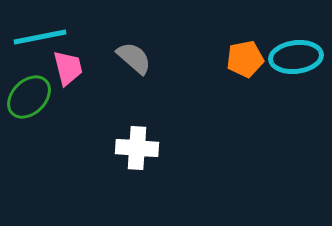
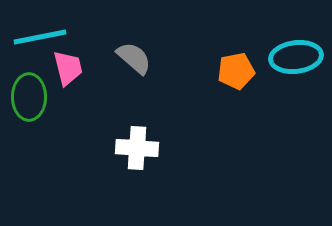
orange pentagon: moved 9 px left, 12 px down
green ellipse: rotated 45 degrees counterclockwise
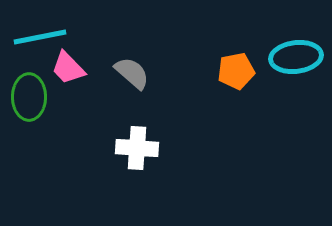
gray semicircle: moved 2 px left, 15 px down
pink trapezoid: rotated 150 degrees clockwise
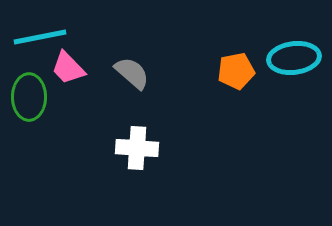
cyan ellipse: moved 2 px left, 1 px down
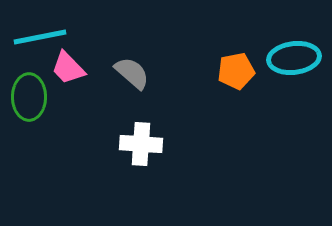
white cross: moved 4 px right, 4 px up
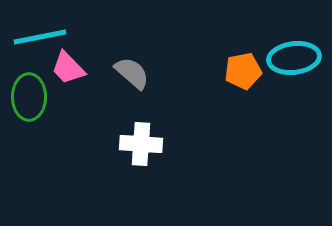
orange pentagon: moved 7 px right
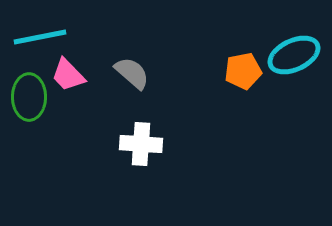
cyan ellipse: moved 3 px up; rotated 18 degrees counterclockwise
pink trapezoid: moved 7 px down
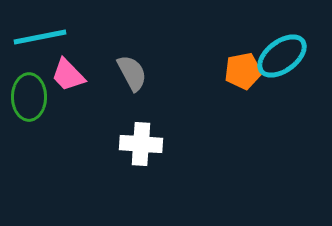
cyan ellipse: moved 12 px left, 1 px down; rotated 12 degrees counterclockwise
gray semicircle: rotated 21 degrees clockwise
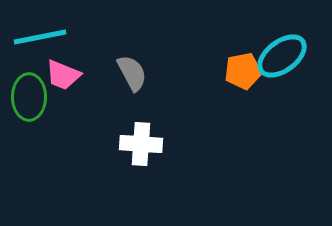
pink trapezoid: moved 5 px left; rotated 24 degrees counterclockwise
